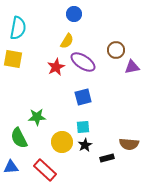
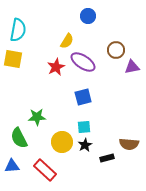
blue circle: moved 14 px right, 2 px down
cyan semicircle: moved 2 px down
cyan square: moved 1 px right
blue triangle: moved 1 px right, 1 px up
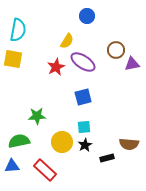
blue circle: moved 1 px left
purple triangle: moved 3 px up
green star: moved 1 px up
green semicircle: moved 3 px down; rotated 105 degrees clockwise
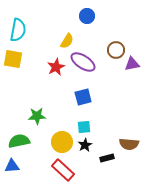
red rectangle: moved 18 px right
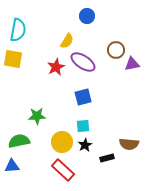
cyan square: moved 1 px left, 1 px up
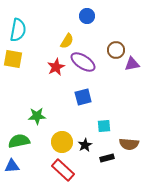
cyan square: moved 21 px right
